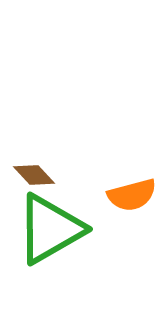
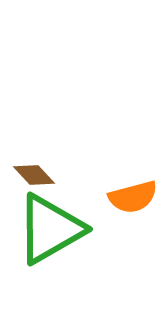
orange semicircle: moved 1 px right, 2 px down
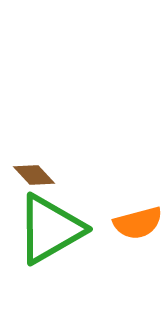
orange semicircle: moved 5 px right, 26 px down
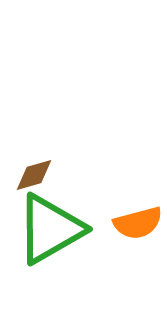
brown diamond: rotated 63 degrees counterclockwise
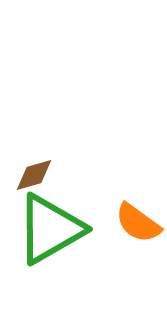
orange semicircle: rotated 51 degrees clockwise
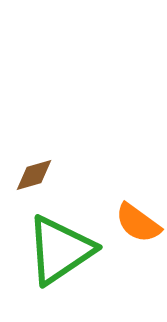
green triangle: moved 10 px right, 21 px down; rotated 4 degrees counterclockwise
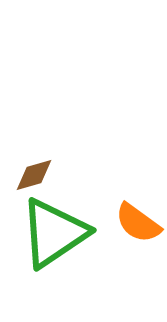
green triangle: moved 6 px left, 17 px up
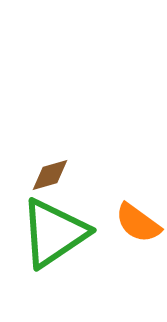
brown diamond: moved 16 px right
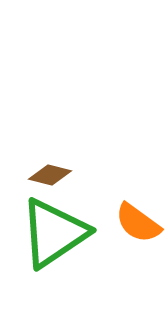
brown diamond: rotated 30 degrees clockwise
